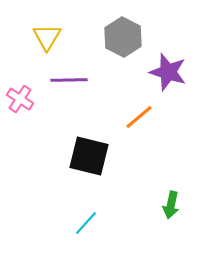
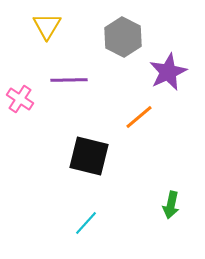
yellow triangle: moved 11 px up
purple star: rotated 30 degrees clockwise
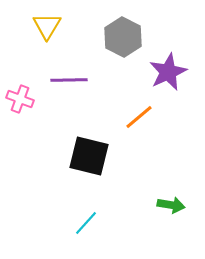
pink cross: rotated 12 degrees counterclockwise
green arrow: rotated 92 degrees counterclockwise
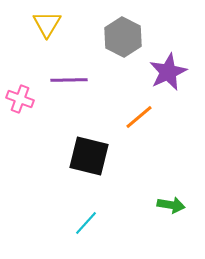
yellow triangle: moved 2 px up
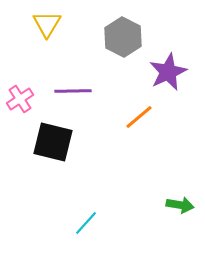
purple line: moved 4 px right, 11 px down
pink cross: rotated 36 degrees clockwise
black square: moved 36 px left, 14 px up
green arrow: moved 9 px right
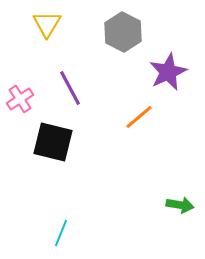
gray hexagon: moved 5 px up
purple line: moved 3 px left, 3 px up; rotated 63 degrees clockwise
cyan line: moved 25 px left, 10 px down; rotated 20 degrees counterclockwise
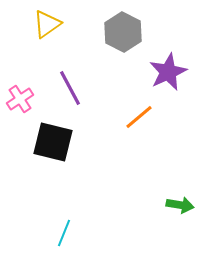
yellow triangle: rotated 24 degrees clockwise
cyan line: moved 3 px right
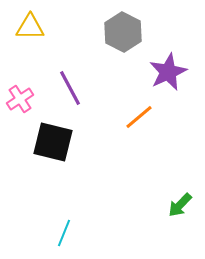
yellow triangle: moved 17 px left, 3 px down; rotated 36 degrees clockwise
green arrow: rotated 124 degrees clockwise
